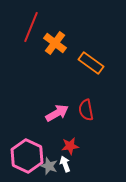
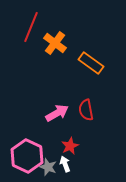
red star: rotated 18 degrees counterclockwise
gray star: moved 1 px left, 1 px down
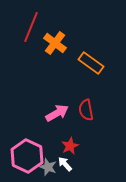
white arrow: rotated 21 degrees counterclockwise
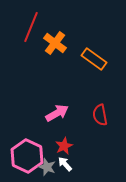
orange rectangle: moved 3 px right, 4 px up
red semicircle: moved 14 px right, 5 px down
red star: moved 6 px left
gray star: moved 1 px left
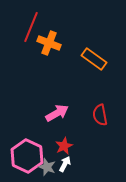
orange cross: moved 6 px left; rotated 15 degrees counterclockwise
white arrow: rotated 70 degrees clockwise
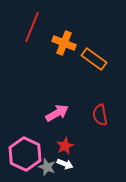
red line: moved 1 px right
orange cross: moved 15 px right
red star: moved 1 px right
pink hexagon: moved 2 px left, 2 px up
white arrow: rotated 84 degrees clockwise
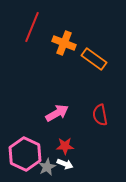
red star: rotated 24 degrees clockwise
gray star: rotated 24 degrees clockwise
